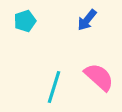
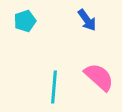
blue arrow: rotated 75 degrees counterclockwise
cyan line: rotated 12 degrees counterclockwise
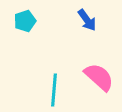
cyan line: moved 3 px down
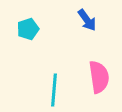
cyan pentagon: moved 3 px right, 8 px down
pink semicircle: rotated 40 degrees clockwise
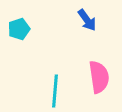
cyan pentagon: moved 9 px left
cyan line: moved 1 px right, 1 px down
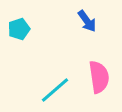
blue arrow: moved 1 px down
cyan line: moved 1 px up; rotated 44 degrees clockwise
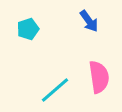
blue arrow: moved 2 px right
cyan pentagon: moved 9 px right
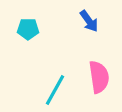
cyan pentagon: rotated 20 degrees clockwise
cyan line: rotated 20 degrees counterclockwise
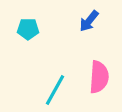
blue arrow: rotated 75 degrees clockwise
pink semicircle: rotated 12 degrees clockwise
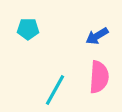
blue arrow: moved 8 px right, 15 px down; rotated 20 degrees clockwise
